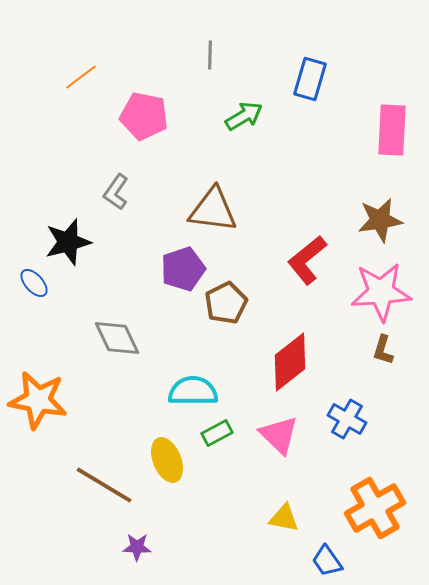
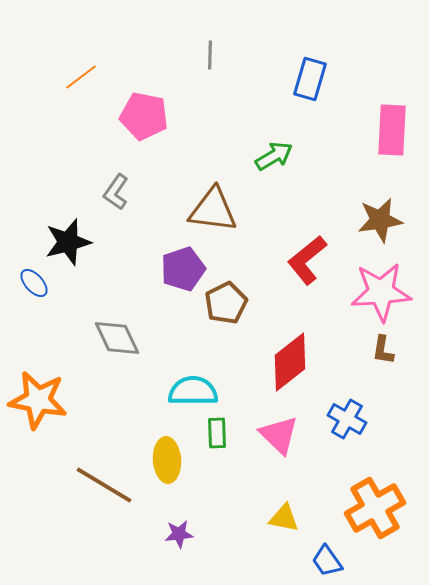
green arrow: moved 30 px right, 40 px down
brown L-shape: rotated 8 degrees counterclockwise
green rectangle: rotated 64 degrees counterclockwise
yellow ellipse: rotated 18 degrees clockwise
purple star: moved 42 px right, 13 px up; rotated 8 degrees counterclockwise
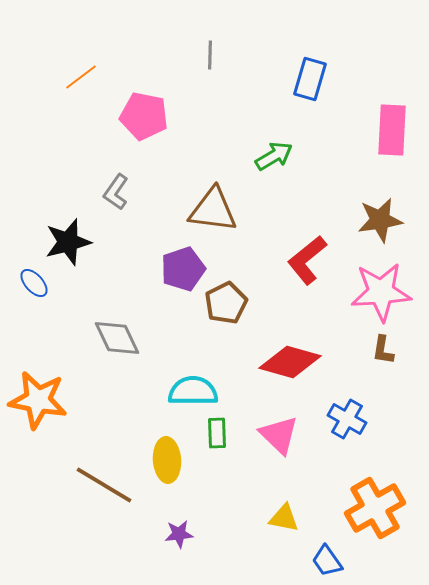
red diamond: rotated 54 degrees clockwise
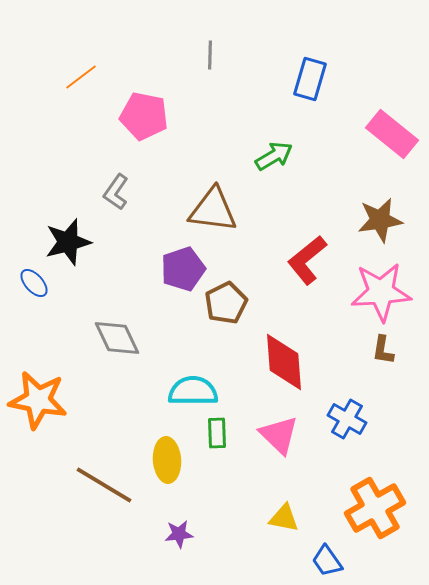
pink rectangle: moved 4 px down; rotated 54 degrees counterclockwise
red diamond: moved 6 px left; rotated 70 degrees clockwise
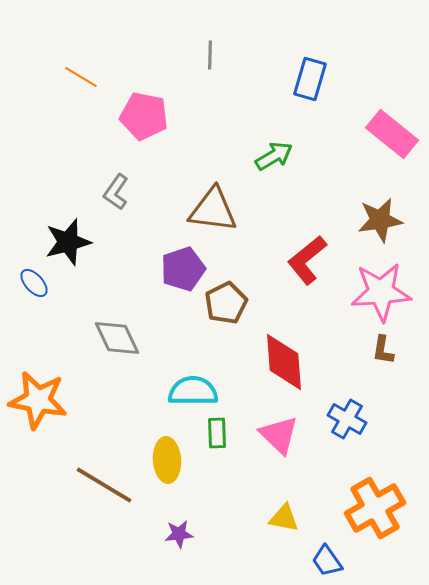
orange line: rotated 68 degrees clockwise
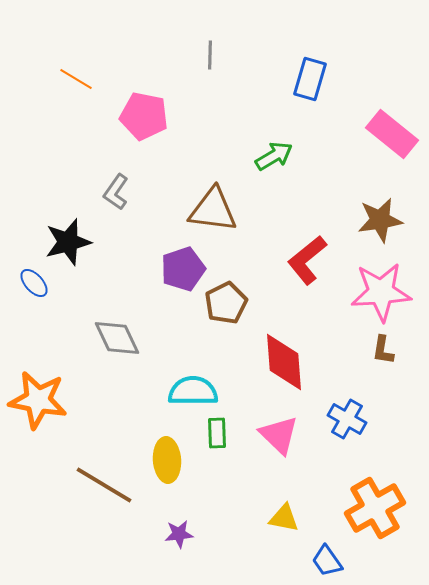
orange line: moved 5 px left, 2 px down
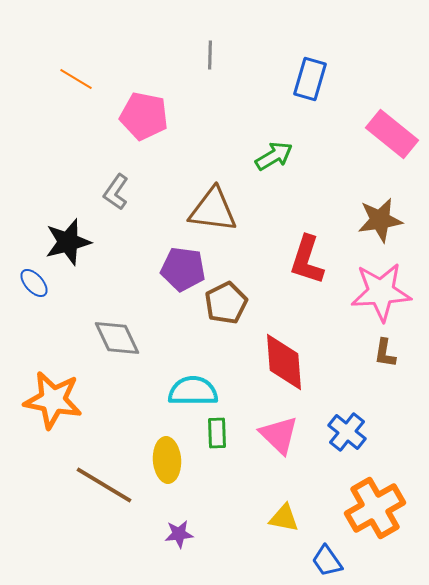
red L-shape: rotated 33 degrees counterclockwise
purple pentagon: rotated 27 degrees clockwise
brown L-shape: moved 2 px right, 3 px down
orange star: moved 15 px right
blue cross: moved 13 px down; rotated 9 degrees clockwise
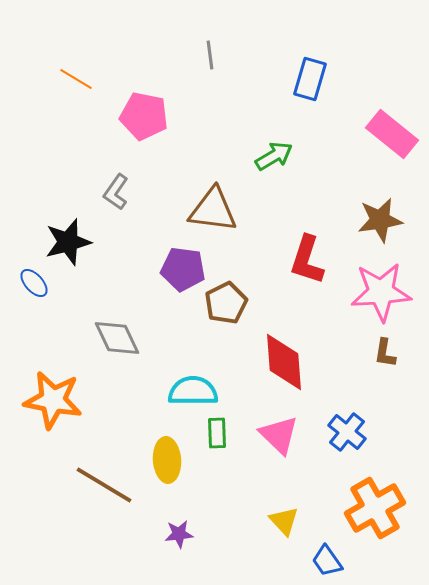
gray line: rotated 8 degrees counterclockwise
yellow triangle: moved 3 px down; rotated 36 degrees clockwise
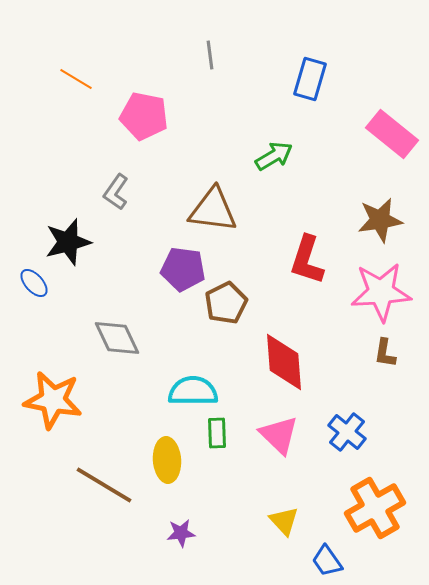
purple star: moved 2 px right, 1 px up
